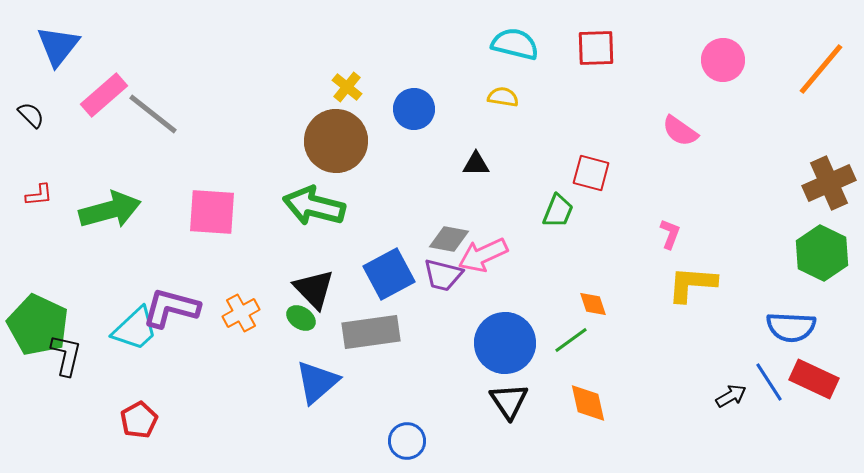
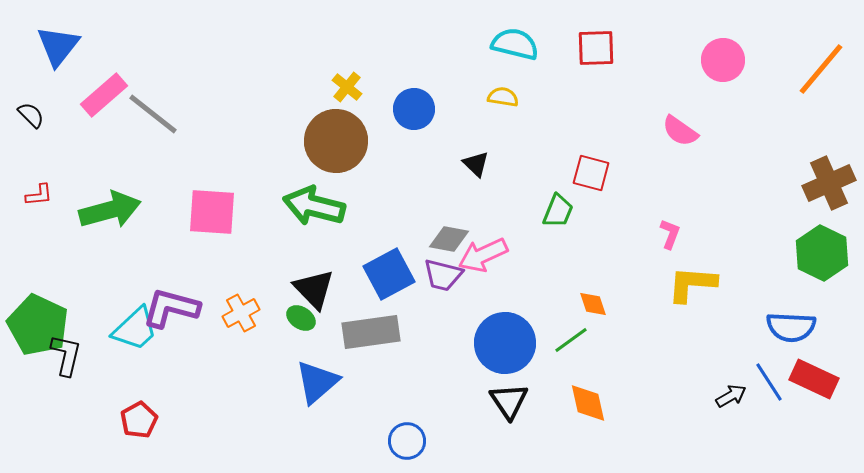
black triangle at (476, 164): rotated 44 degrees clockwise
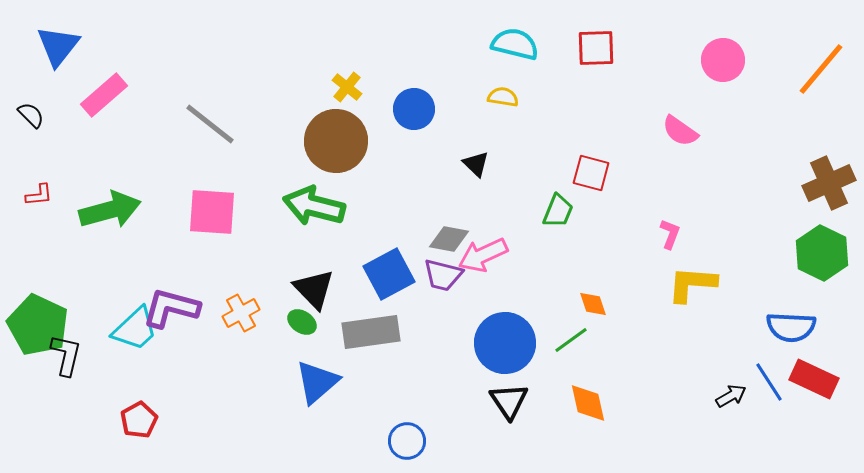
gray line at (153, 114): moved 57 px right, 10 px down
green ellipse at (301, 318): moved 1 px right, 4 px down
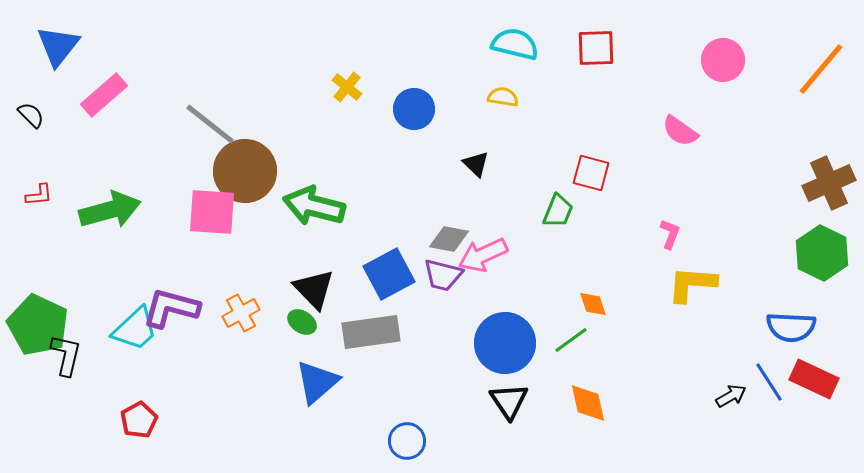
brown circle at (336, 141): moved 91 px left, 30 px down
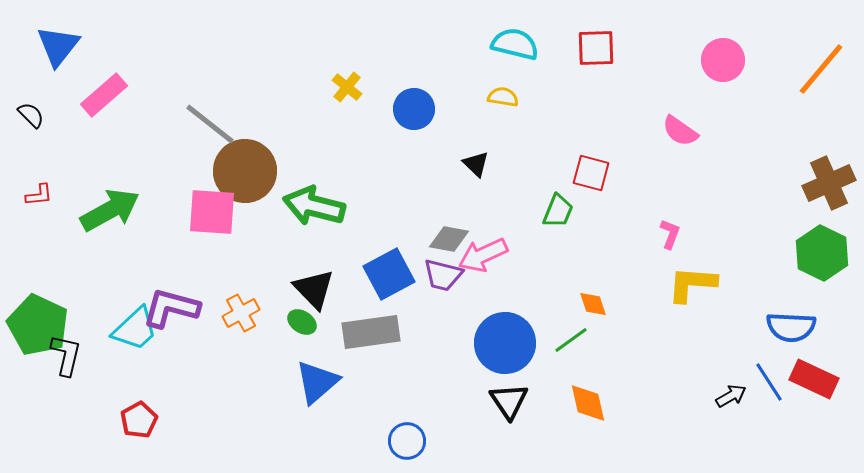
green arrow at (110, 210): rotated 14 degrees counterclockwise
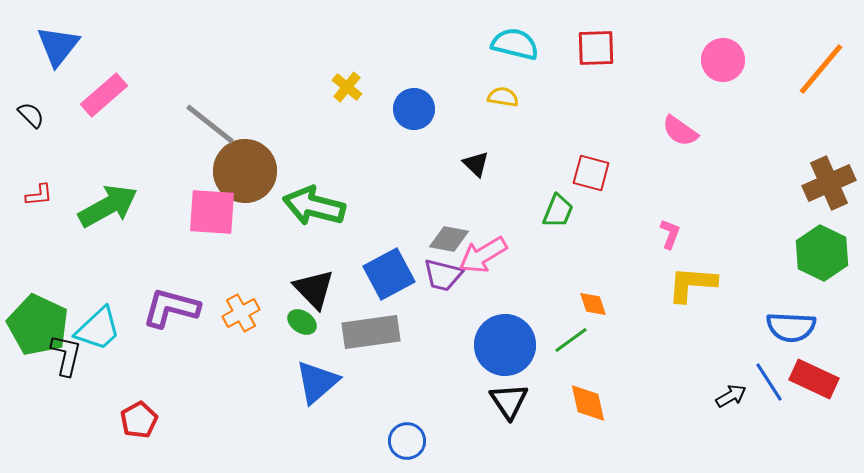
green arrow at (110, 210): moved 2 px left, 4 px up
pink arrow at (483, 255): rotated 6 degrees counterclockwise
cyan trapezoid at (135, 329): moved 37 px left
blue circle at (505, 343): moved 2 px down
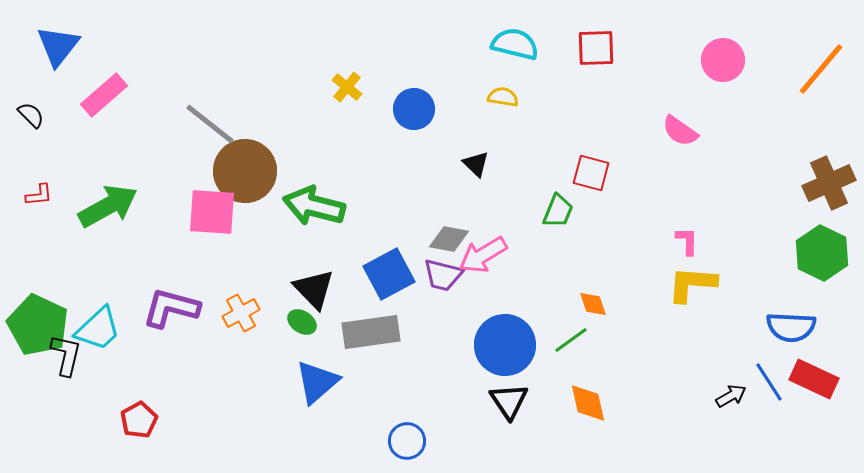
pink L-shape at (670, 234): moved 17 px right, 7 px down; rotated 20 degrees counterclockwise
